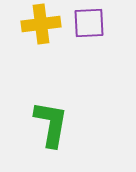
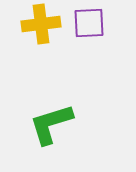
green L-shape: rotated 117 degrees counterclockwise
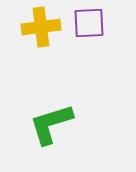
yellow cross: moved 3 px down
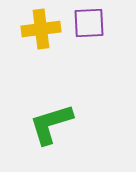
yellow cross: moved 2 px down
